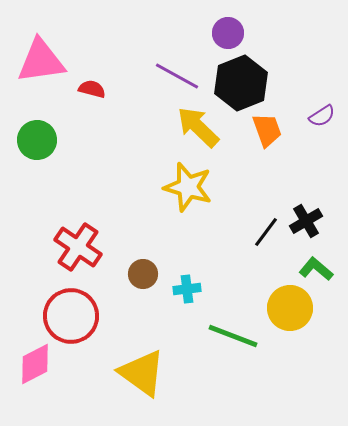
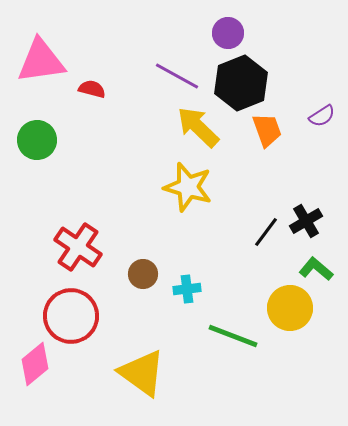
pink diamond: rotated 12 degrees counterclockwise
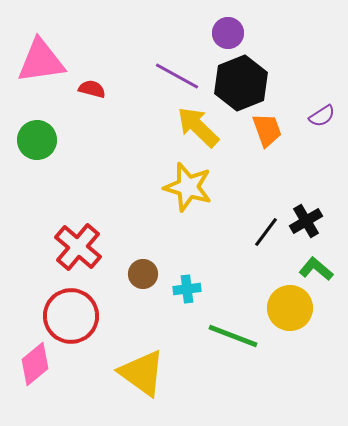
red cross: rotated 6 degrees clockwise
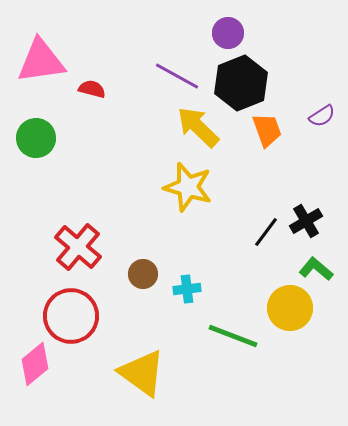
green circle: moved 1 px left, 2 px up
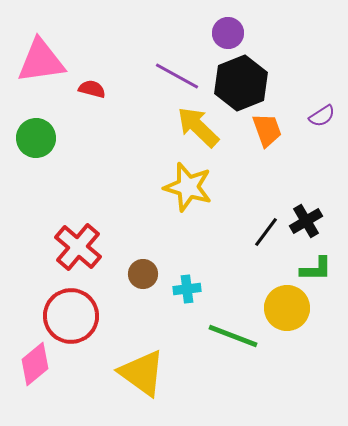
green L-shape: rotated 140 degrees clockwise
yellow circle: moved 3 px left
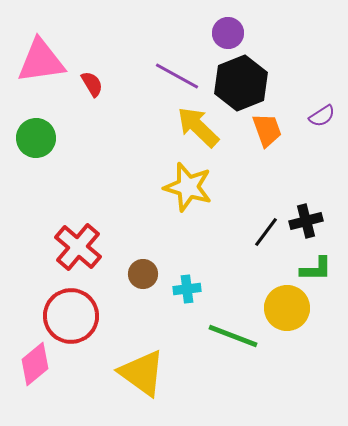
red semicircle: moved 5 px up; rotated 44 degrees clockwise
black cross: rotated 16 degrees clockwise
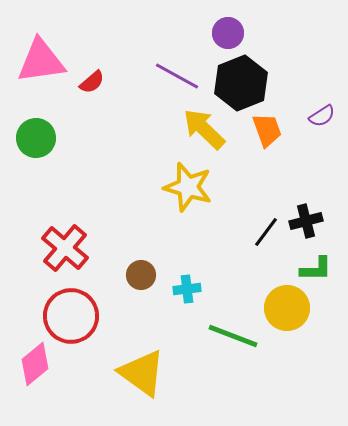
red semicircle: moved 2 px up; rotated 80 degrees clockwise
yellow arrow: moved 6 px right, 2 px down
red cross: moved 13 px left, 1 px down
brown circle: moved 2 px left, 1 px down
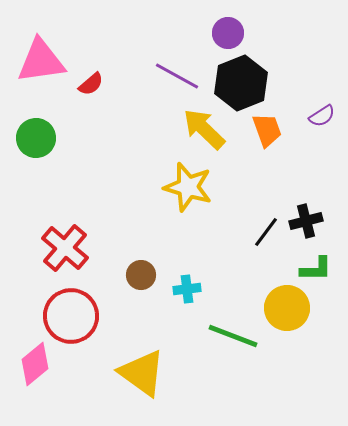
red semicircle: moved 1 px left, 2 px down
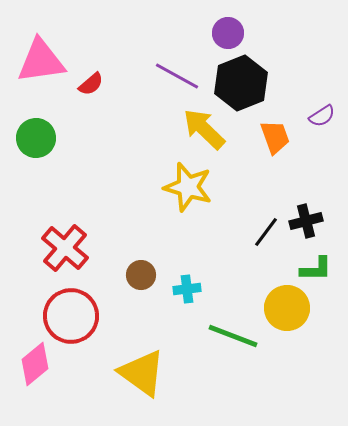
orange trapezoid: moved 8 px right, 7 px down
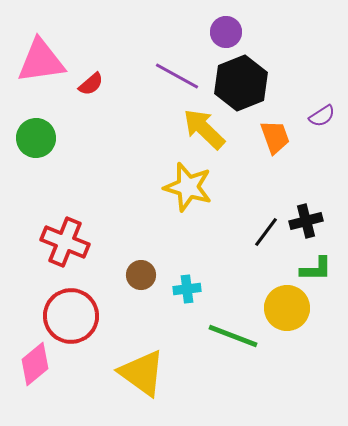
purple circle: moved 2 px left, 1 px up
red cross: moved 6 px up; rotated 18 degrees counterclockwise
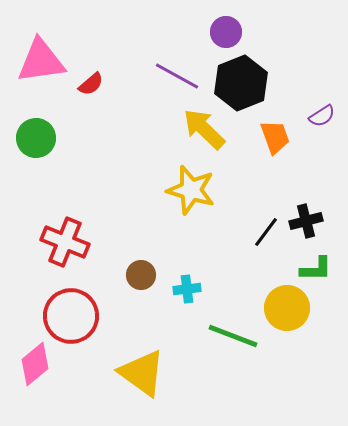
yellow star: moved 3 px right, 3 px down
